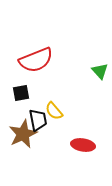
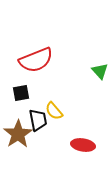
brown star: moved 5 px left; rotated 8 degrees counterclockwise
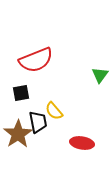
green triangle: moved 4 px down; rotated 18 degrees clockwise
black trapezoid: moved 2 px down
red ellipse: moved 1 px left, 2 px up
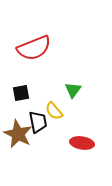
red semicircle: moved 2 px left, 12 px up
green triangle: moved 27 px left, 15 px down
brown star: rotated 12 degrees counterclockwise
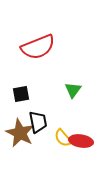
red semicircle: moved 4 px right, 1 px up
black square: moved 1 px down
yellow semicircle: moved 9 px right, 27 px down
brown star: moved 2 px right, 1 px up
red ellipse: moved 1 px left, 2 px up
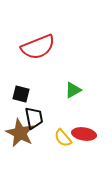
green triangle: rotated 24 degrees clockwise
black square: rotated 24 degrees clockwise
black trapezoid: moved 4 px left, 4 px up
red ellipse: moved 3 px right, 7 px up
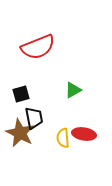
black square: rotated 30 degrees counterclockwise
yellow semicircle: rotated 36 degrees clockwise
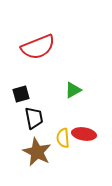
brown star: moved 17 px right, 19 px down
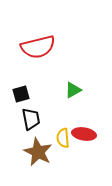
red semicircle: rotated 8 degrees clockwise
black trapezoid: moved 3 px left, 1 px down
brown star: moved 1 px right
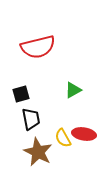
yellow semicircle: rotated 24 degrees counterclockwise
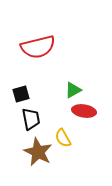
red ellipse: moved 23 px up
